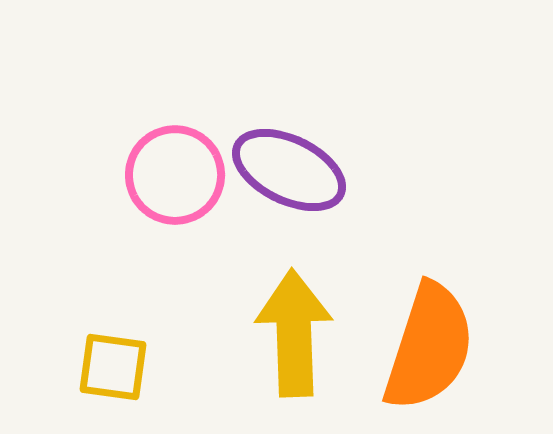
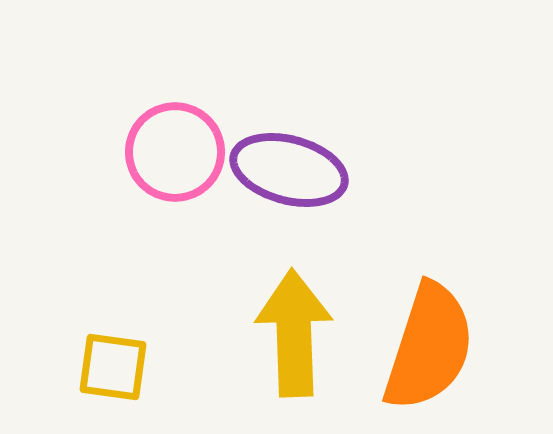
purple ellipse: rotated 11 degrees counterclockwise
pink circle: moved 23 px up
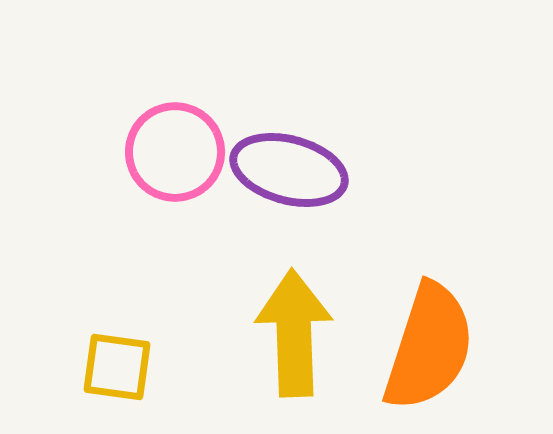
yellow square: moved 4 px right
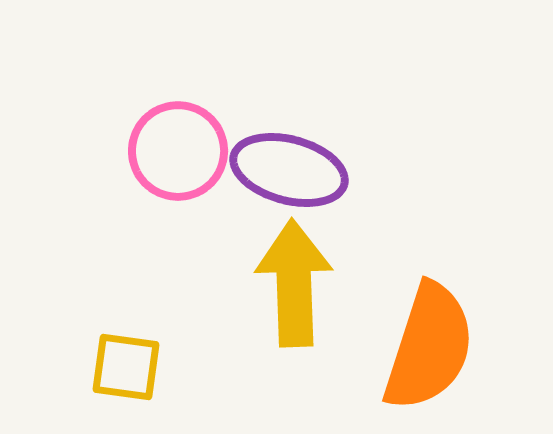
pink circle: moved 3 px right, 1 px up
yellow arrow: moved 50 px up
yellow square: moved 9 px right
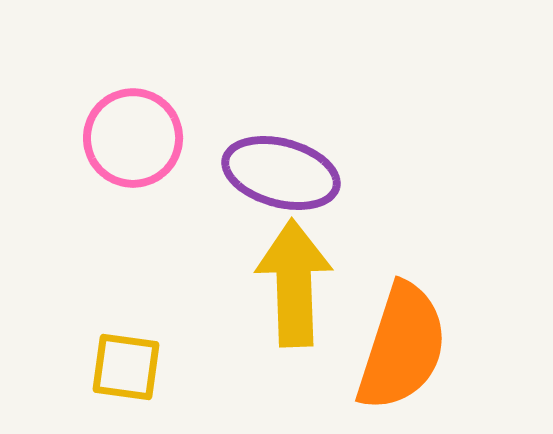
pink circle: moved 45 px left, 13 px up
purple ellipse: moved 8 px left, 3 px down
orange semicircle: moved 27 px left
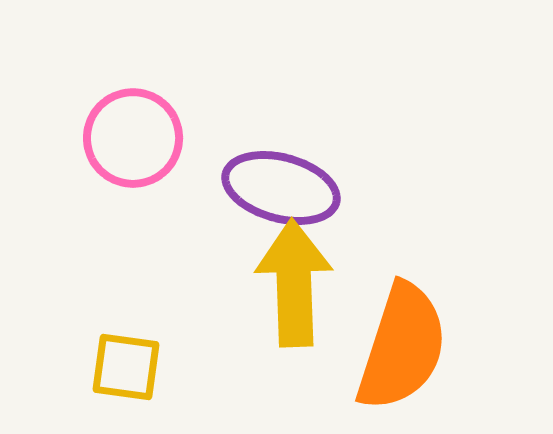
purple ellipse: moved 15 px down
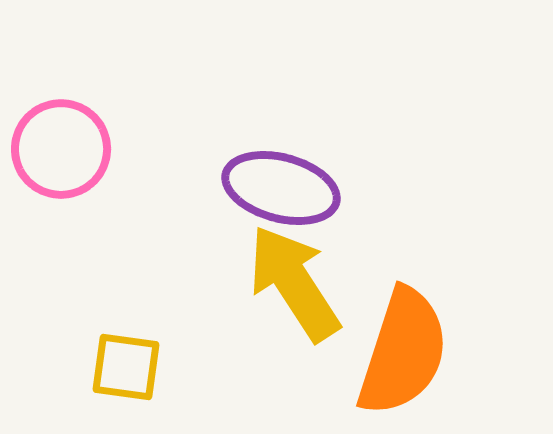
pink circle: moved 72 px left, 11 px down
yellow arrow: rotated 31 degrees counterclockwise
orange semicircle: moved 1 px right, 5 px down
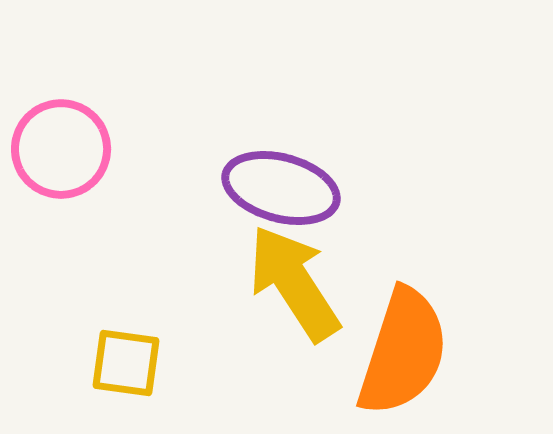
yellow square: moved 4 px up
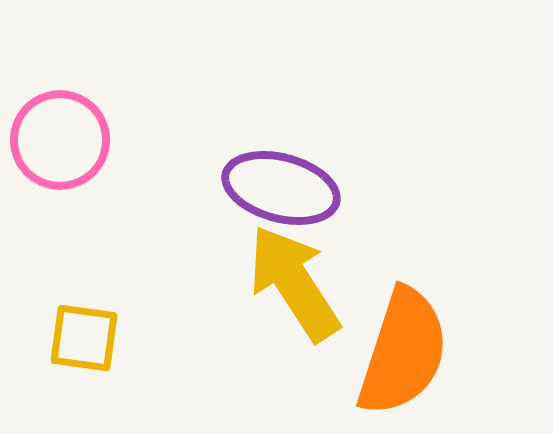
pink circle: moved 1 px left, 9 px up
yellow square: moved 42 px left, 25 px up
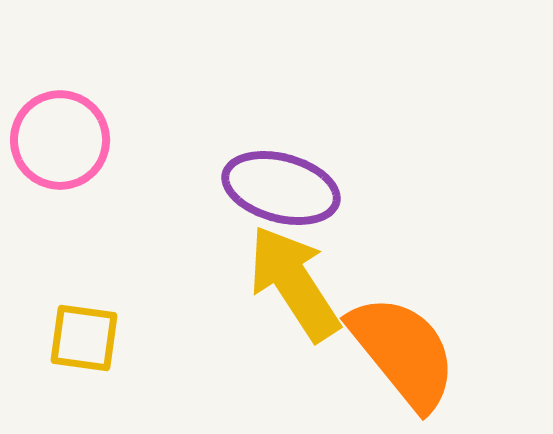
orange semicircle: rotated 57 degrees counterclockwise
